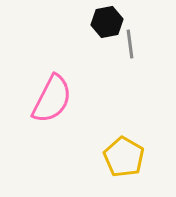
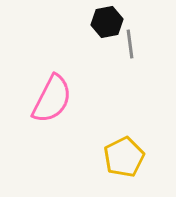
yellow pentagon: rotated 15 degrees clockwise
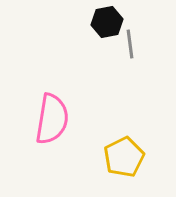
pink semicircle: moved 20 px down; rotated 18 degrees counterclockwise
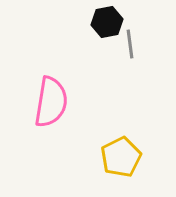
pink semicircle: moved 1 px left, 17 px up
yellow pentagon: moved 3 px left
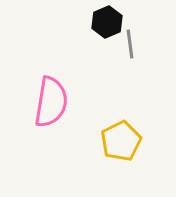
black hexagon: rotated 12 degrees counterclockwise
yellow pentagon: moved 16 px up
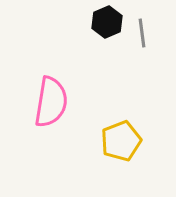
gray line: moved 12 px right, 11 px up
yellow pentagon: rotated 6 degrees clockwise
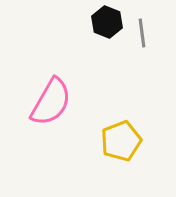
black hexagon: rotated 16 degrees counterclockwise
pink semicircle: rotated 21 degrees clockwise
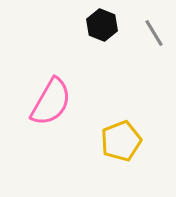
black hexagon: moved 5 px left, 3 px down
gray line: moved 12 px right; rotated 24 degrees counterclockwise
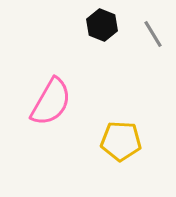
gray line: moved 1 px left, 1 px down
yellow pentagon: rotated 24 degrees clockwise
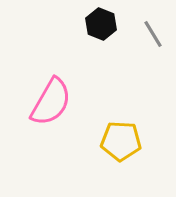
black hexagon: moved 1 px left, 1 px up
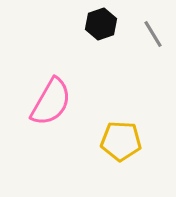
black hexagon: rotated 20 degrees clockwise
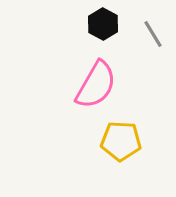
black hexagon: moved 2 px right; rotated 12 degrees counterclockwise
pink semicircle: moved 45 px right, 17 px up
